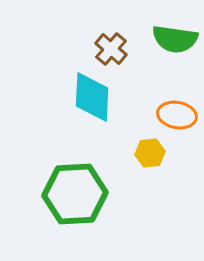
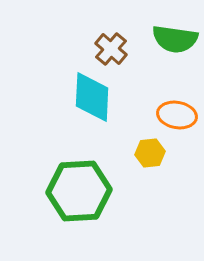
green hexagon: moved 4 px right, 3 px up
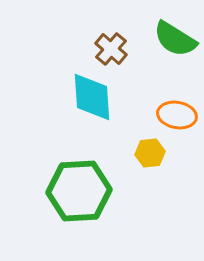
green semicircle: rotated 24 degrees clockwise
cyan diamond: rotated 6 degrees counterclockwise
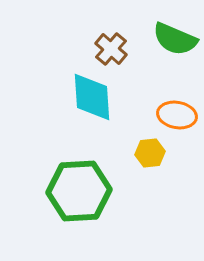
green semicircle: rotated 9 degrees counterclockwise
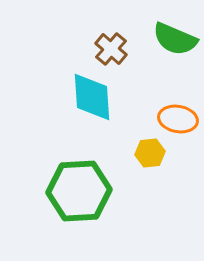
orange ellipse: moved 1 px right, 4 px down
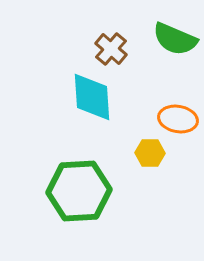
yellow hexagon: rotated 8 degrees clockwise
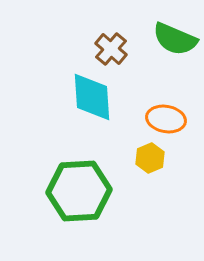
orange ellipse: moved 12 px left
yellow hexagon: moved 5 px down; rotated 24 degrees counterclockwise
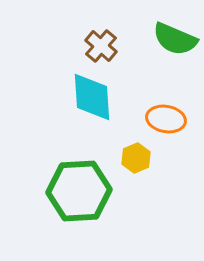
brown cross: moved 10 px left, 3 px up
yellow hexagon: moved 14 px left
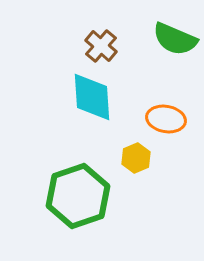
green hexagon: moved 1 px left, 5 px down; rotated 16 degrees counterclockwise
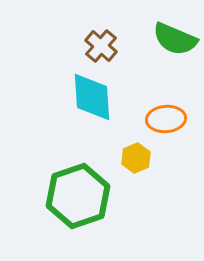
orange ellipse: rotated 15 degrees counterclockwise
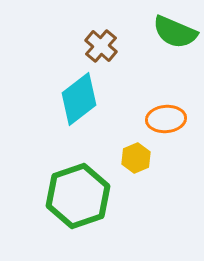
green semicircle: moved 7 px up
cyan diamond: moved 13 px left, 2 px down; rotated 56 degrees clockwise
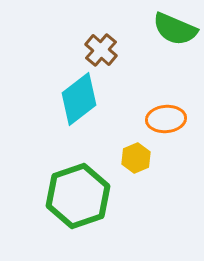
green semicircle: moved 3 px up
brown cross: moved 4 px down
